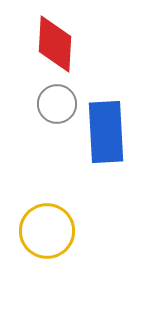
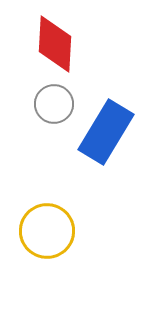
gray circle: moved 3 px left
blue rectangle: rotated 34 degrees clockwise
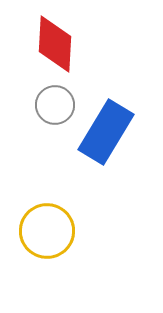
gray circle: moved 1 px right, 1 px down
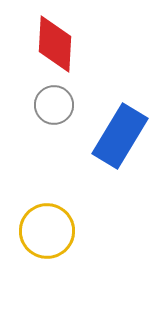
gray circle: moved 1 px left
blue rectangle: moved 14 px right, 4 px down
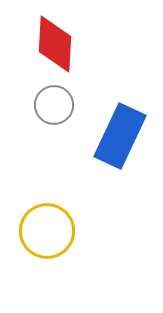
blue rectangle: rotated 6 degrees counterclockwise
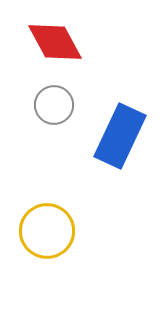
red diamond: moved 2 px up; rotated 32 degrees counterclockwise
